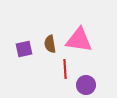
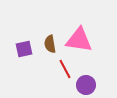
red line: rotated 24 degrees counterclockwise
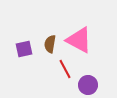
pink triangle: rotated 20 degrees clockwise
brown semicircle: rotated 18 degrees clockwise
purple circle: moved 2 px right
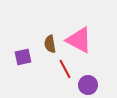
brown semicircle: rotated 18 degrees counterclockwise
purple square: moved 1 px left, 8 px down
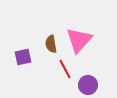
pink triangle: rotated 44 degrees clockwise
brown semicircle: moved 1 px right
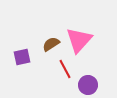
brown semicircle: rotated 66 degrees clockwise
purple square: moved 1 px left
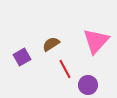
pink triangle: moved 17 px right, 1 px down
purple square: rotated 18 degrees counterclockwise
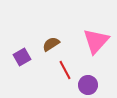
red line: moved 1 px down
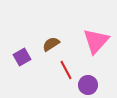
red line: moved 1 px right
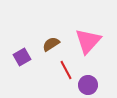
pink triangle: moved 8 px left
